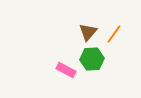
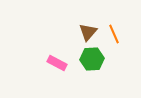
orange line: rotated 60 degrees counterclockwise
pink rectangle: moved 9 px left, 7 px up
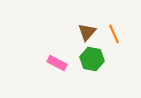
brown triangle: moved 1 px left
green hexagon: rotated 15 degrees clockwise
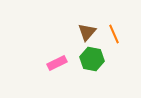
pink rectangle: rotated 54 degrees counterclockwise
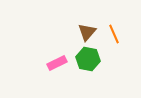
green hexagon: moved 4 px left
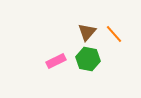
orange line: rotated 18 degrees counterclockwise
pink rectangle: moved 1 px left, 2 px up
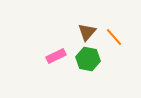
orange line: moved 3 px down
pink rectangle: moved 5 px up
